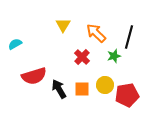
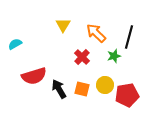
orange square: rotated 14 degrees clockwise
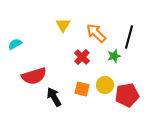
black arrow: moved 5 px left, 8 px down
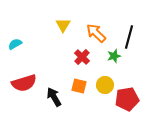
red semicircle: moved 10 px left, 7 px down
orange square: moved 3 px left, 3 px up
red pentagon: moved 4 px down
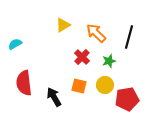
yellow triangle: rotated 28 degrees clockwise
green star: moved 5 px left, 5 px down
red semicircle: rotated 100 degrees clockwise
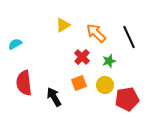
black line: rotated 40 degrees counterclockwise
orange square: moved 3 px up; rotated 35 degrees counterclockwise
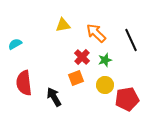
yellow triangle: rotated 21 degrees clockwise
black line: moved 2 px right, 3 px down
green star: moved 4 px left, 1 px up
orange square: moved 3 px left, 5 px up
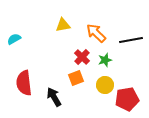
black line: rotated 75 degrees counterclockwise
cyan semicircle: moved 1 px left, 5 px up
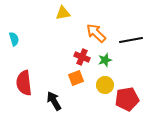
yellow triangle: moved 12 px up
cyan semicircle: rotated 104 degrees clockwise
red cross: rotated 21 degrees counterclockwise
black arrow: moved 4 px down
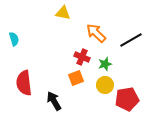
yellow triangle: rotated 21 degrees clockwise
black line: rotated 20 degrees counterclockwise
green star: moved 4 px down
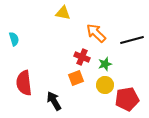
black line: moved 1 px right; rotated 15 degrees clockwise
